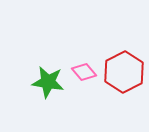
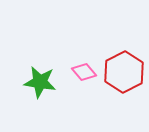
green star: moved 8 px left
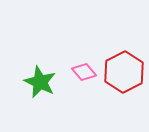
green star: rotated 16 degrees clockwise
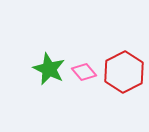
green star: moved 9 px right, 13 px up
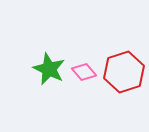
red hexagon: rotated 9 degrees clockwise
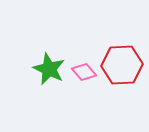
red hexagon: moved 2 px left, 7 px up; rotated 15 degrees clockwise
